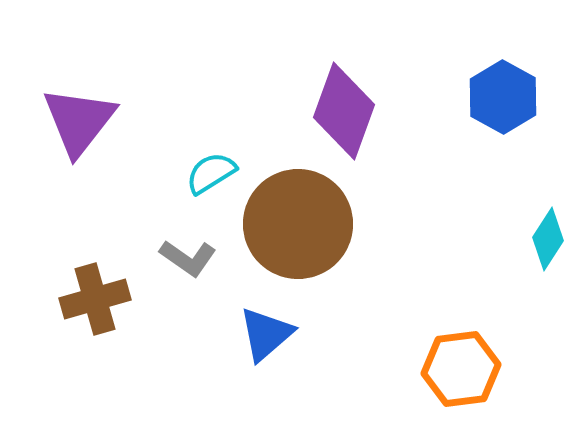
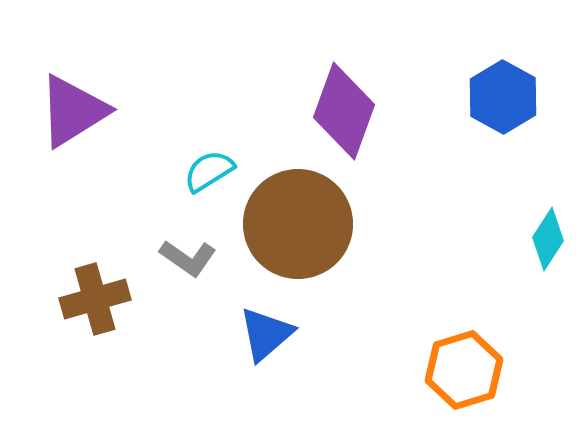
purple triangle: moved 6 px left, 10 px up; rotated 20 degrees clockwise
cyan semicircle: moved 2 px left, 2 px up
orange hexagon: moved 3 px right, 1 px down; rotated 10 degrees counterclockwise
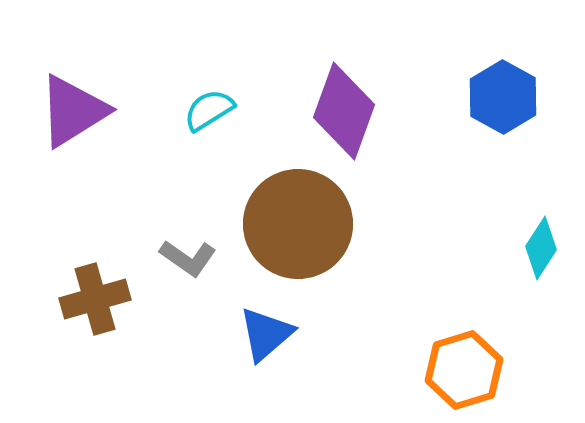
cyan semicircle: moved 61 px up
cyan diamond: moved 7 px left, 9 px down
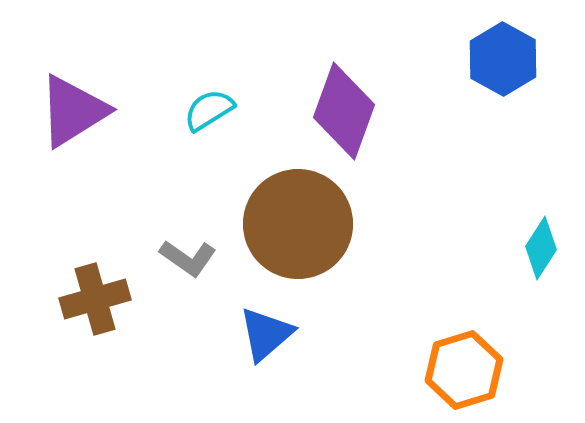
blue hexagon: moved 38 px up
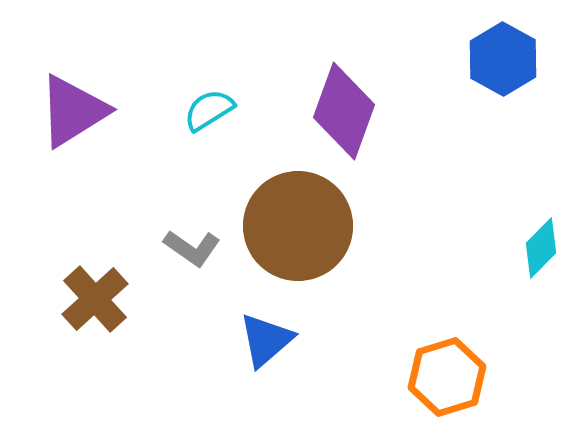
brown circle: moved 2 px down
cyan diamond: rotated 12 degrees clockwise
gray L-shape: moved 4 px right, 10 px up
brown cross: rotated 26 degrees counterclockwise
blue triangle: moved 6 px down
orange hexagon: moved 17 px left, 7 px down
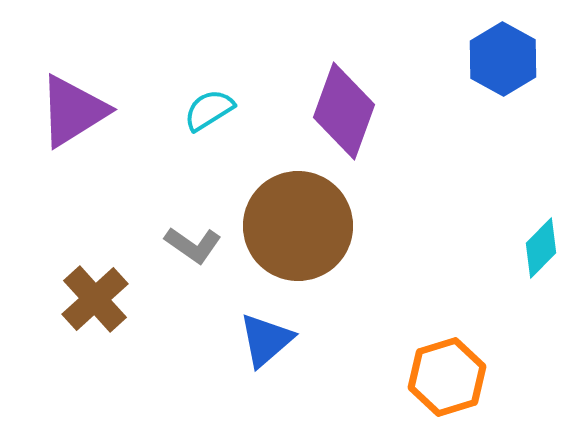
gray L-shape: moved 1 px right, 3 px up
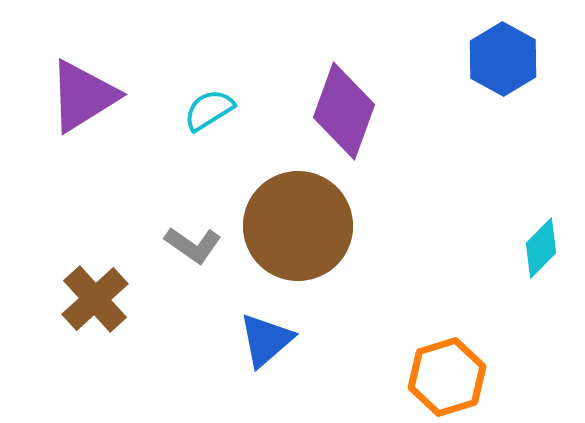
purple triangle: moved 10 px right, 15 px up
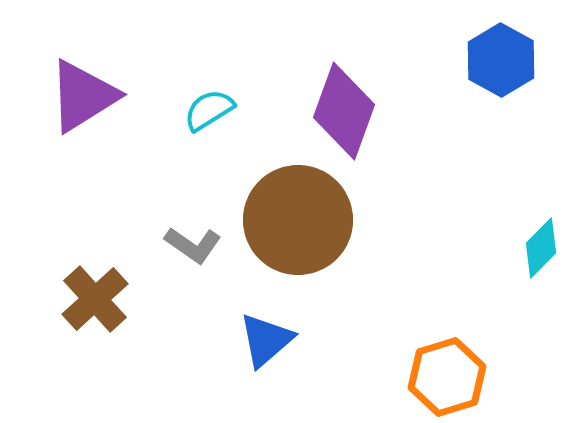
blue hexagon: moved 2 px left, 1 px down
brown circle: moved 6 px up
